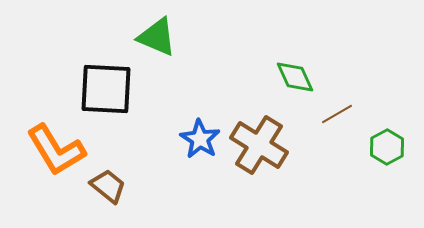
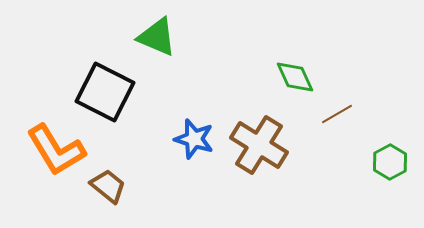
black square: moved 1 px left, 3 px down; rotated 24 degrees clockwise
blue star: moved 6 px left; rotated 15 degrees counterclockwise
green hexagon: moved 3 px right, 15 px down
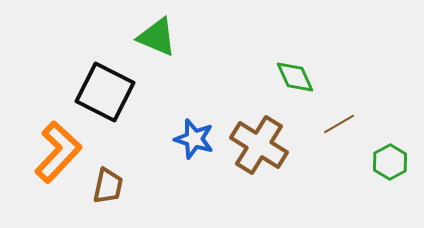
brown line: moved 2 px right, 10 px down
orange L-shape: moved 2 px right, 2 px down; rotated 106 degrees counterclockwise
brown trapezoid: rotated 63 degrees clockwise
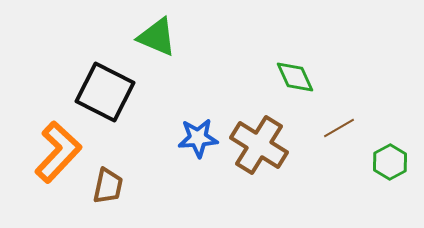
brown line: moved 4 px down
blue star: moved 4 px right, 1 px up; rotated 21 degrees counterclockwise
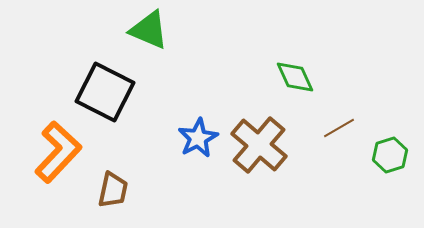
green triangle: moved 8 px left, 7 px up
blue star: rotated 24 degrees counterclockwise
brown cross: rotated 8 degrees clockwise
green hexagon: moved 7 px up; rotated 12 degrees clockwise
brown trapezoid: moved 5 px right, 4 px down
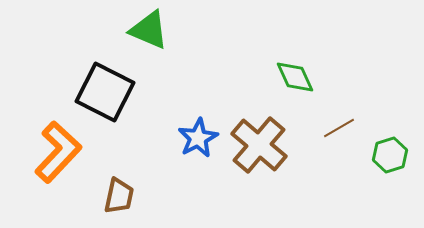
brown trapezoid: moved 6 px right, 6 px down
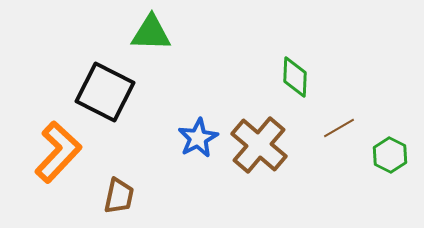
green triangle: moved 2 px right, 3 px down; rotated 21 degrees counterclockwise
green diamond: rotated 27 degrees clockwise
green hexagon: rotated 16 degrees counterclockwise
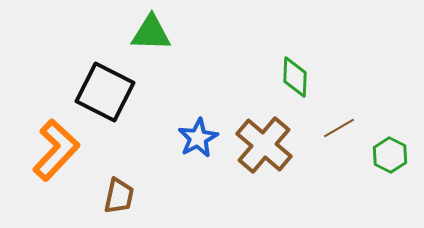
brown cross: moved 5 px right
orange L-shape: moved 2 px left, 2 px up
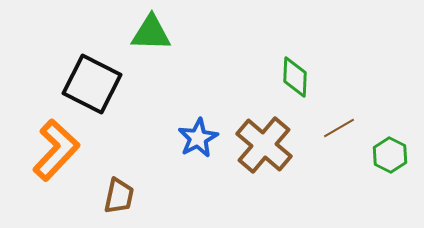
black square: moved 13 px left, 8 px up
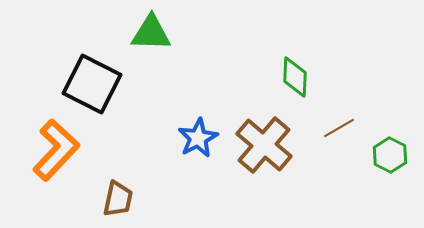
brown trapezoid: moved 1 px left, 3 px down
